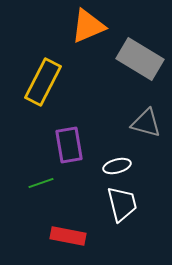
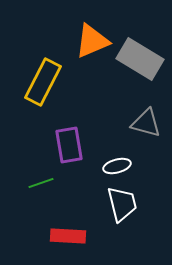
orange triangle: moved 4 px right, 15 px down
red rectangle: rotated 8 degrees counterclockwise
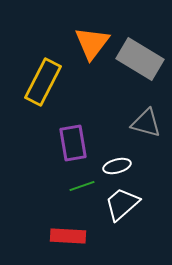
orange triangle: moved 2 px down; rotated 30 degrees counterclockwise
purple rectangle: moved 4 px right, 2 px up
green line: moved 41 px right, 3 px down
white trapezoid: rotated 117 degrees counterclockwise
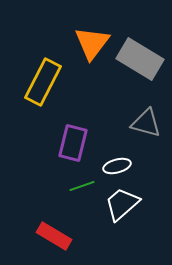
purple rectangle: rotated 24 degrees clockwise
red rectangle: moved 14 px left; rotated 28 degrees clockwise
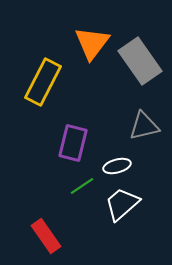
gray rectangle: moved 2 px down; rotated 24 degrees clockwise
gray triangle: moved 2 px left, 3 px down; rotated 28 degrees counterclockwise
green line: rotated 15 degrees counterclockwise
red rectangle: moved 8 px left; rotated 24 degrees clockwise
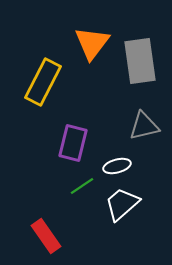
gray rectangle: rotated 27 degrees clockwise
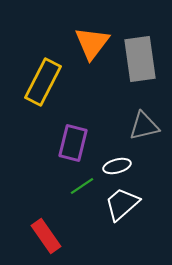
gray rectangle: moved 2 px up
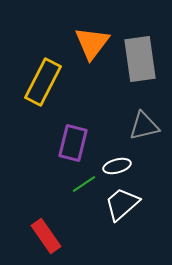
green line: moved 2 px right, 2 px up
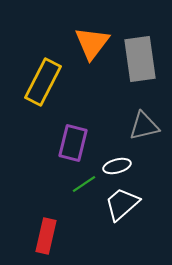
red rectangle: rotated 48 degrees clockwise
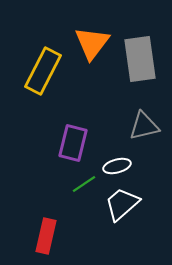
yellow rectangle: moved 11 px up
